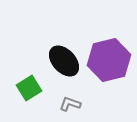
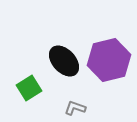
gray L-shape: moved 5 px right, 4 px down
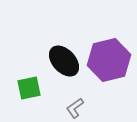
green square: rotated 20 degrees clockwise
gray L-shape: rotated 55 degrees counterclockwise
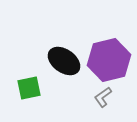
black ellipse: rotated 12 degrees counterclockwise
gray L-shape: moved 28 px right, 11 px up
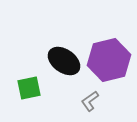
gray L-shape: moved 13 px left, 4 px down
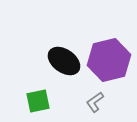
green square: moved 9 px right, 13 px down
gray L-shape: moved 5 px right, 1 px down
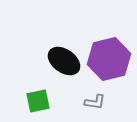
purple hexagon: moved 1 px up
gray L-shape: rotated 135 degrees counterclockwise
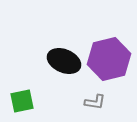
black ellipse: rotated 12 degrees counterclockwise
green square: moved 16 px left
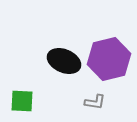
green square: rotated 15 degrees clockwise
